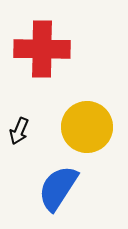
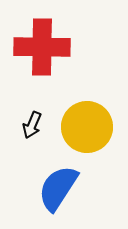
red cross: moved 2 px up
black arrow: moved 13 px right, 6 px up
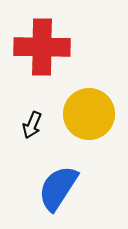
yellow circle: moved 2 px right, 13 px up
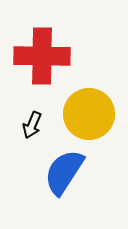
red cross: moved 9 px down
blue semicircle: moved 6 px right, 16 px up
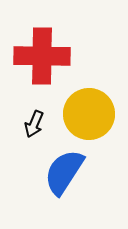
black arrow: moved 2 px right, 1 px up
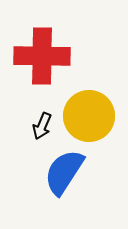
yellow circle: moved 2 px down
black arrow: moved 8 px right, 2 px down
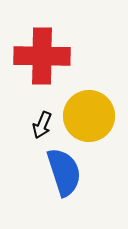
black arrow: moved 1 px up
blue semicircle: rotated 129 degrees clockwise
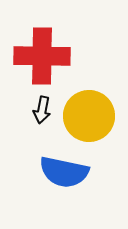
black arrow: moved 15 px up; rotated 12 degrees counterclockwise
blue semicircle: rotated 120 degrees clockwise
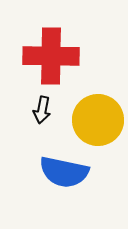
red cross: moved 9 px right
yellow circle: moved 9 px right, 4 px down
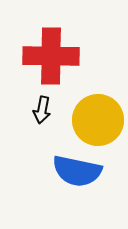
blue semicircle: moved 13 px right, 1 px up
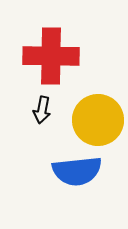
blue semicircle: rotated 18 degrees counterclockwise
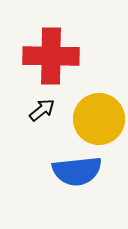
black arrow: rotated 140 degrees counterclockwise
yellow circle: moved 1 px right, 1 px up
